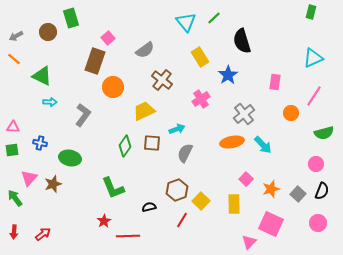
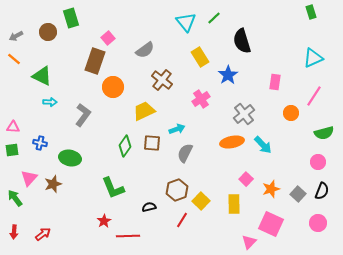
green rectangle at (311, 12): rotated 32 degrees counterclockwise
pink circle at (316, 164): moved 2 px right, 2 px up
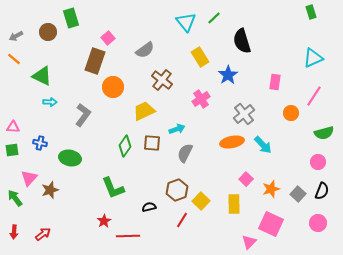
brown star at (53, 184): moved 3 px left, 6 px down
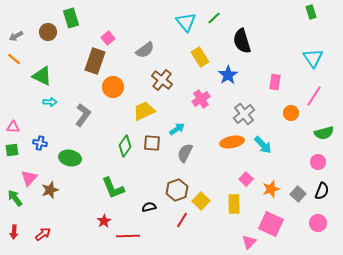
cyan triangle at (313, 58): rotated 40 degrees counterclockwise
cyan arrow at (177, 129): rotated 14 degrees counterclockwise
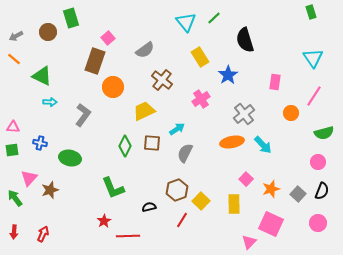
black semicircle at (242, 41): moved 3 px right, 1 px up
green diamond at (125, 146): rotated 10 degrees counterclockwise
red arrow at (43, 234): rotated 28 degrees counterclockwise
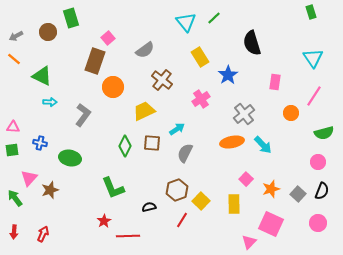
black semicircle at (245, 40): moved 7 px right, 3 px down
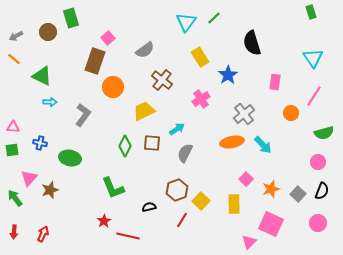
cyan triangle at (186, 22): rotated 15 degrees clockwise
red line at (128, 236): rotated 15 degrees clockwise
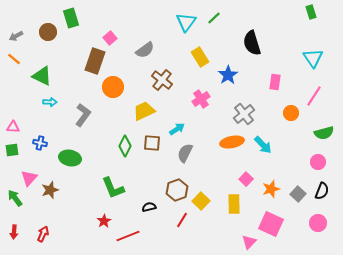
pink square at (108, 38): moved 2 px right
red line at (128, 236): rotated 35 degrees counterclockwise
